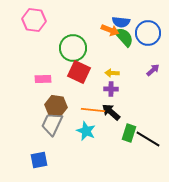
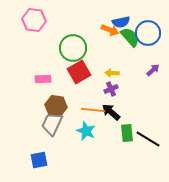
blue semicircle: rotated 18 degrees counterclockwise
green semicircle: moved 6 px right
red square: rotated 35 degrees clockwise
purple cross: rotated 24 degrees counterclockwise
green rectangle: moved 2 px left; rotated 24 degrees counterclockwise
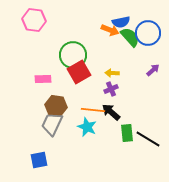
green circle: moved 7 px down
cyan star: moved 1 px right, 4 px up
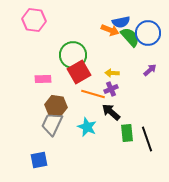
purple arrow: moved 3 px left
orange line: moved 16 px up; rotated 10 degrees clockwise
black line: moved 1 px left; rotated 40 degrees clockwise
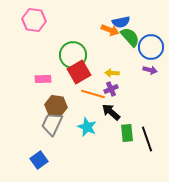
blue circle: moved 3 px right, 14 px down
purple arrow: rotated 56 degrees clockwise
blue square: rotated 24 degrees counterclockwise
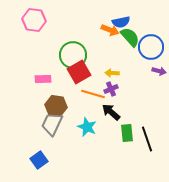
purple arrow: moved 9 px right, 1 px down
